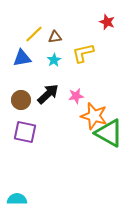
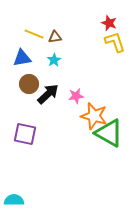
red star: moved 2 px right, 1 px down
yellow line: rotated 66 degrees clockwise
yellow L-shape: moved 32 px right, 11 px up; rotated 85 degrees clockwise
brown circle: moved 8 px right, 16 px up
purple square: moved 2 px down
cyan semicircle: moved 3 px left, 1 px down
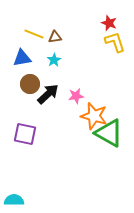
brown circle: moved 1 px right
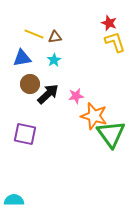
green triangle: moved 2 px right, 1 px down; rotated 24 degrees clockwise
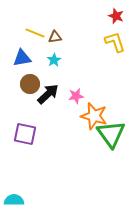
red star: moved 7 px right, 7 px up
yellow line: moved 1 px right, 1 px up
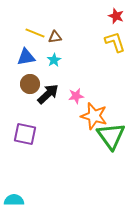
blue triangle: moved 4 px right, 1 px up
green triangle: moved 2 px down
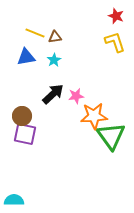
brown circle: moved 8 px left, 32 px down
black arrow: moved 5 px right
orange star: rotated 20 degrees counterclockwise
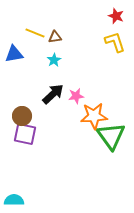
blue triangle: moved 12 px left, 3 px up
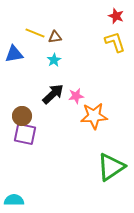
green triangle: moved 31 px down; rotated 32 degrees clockwise
